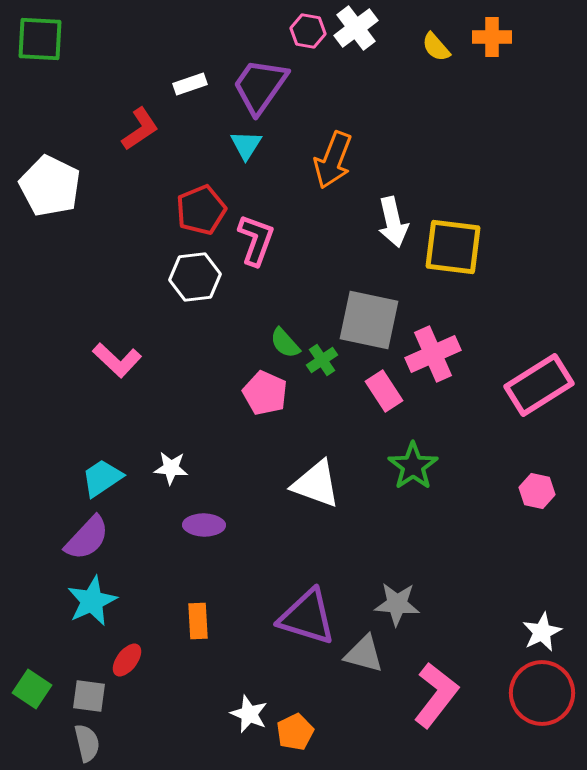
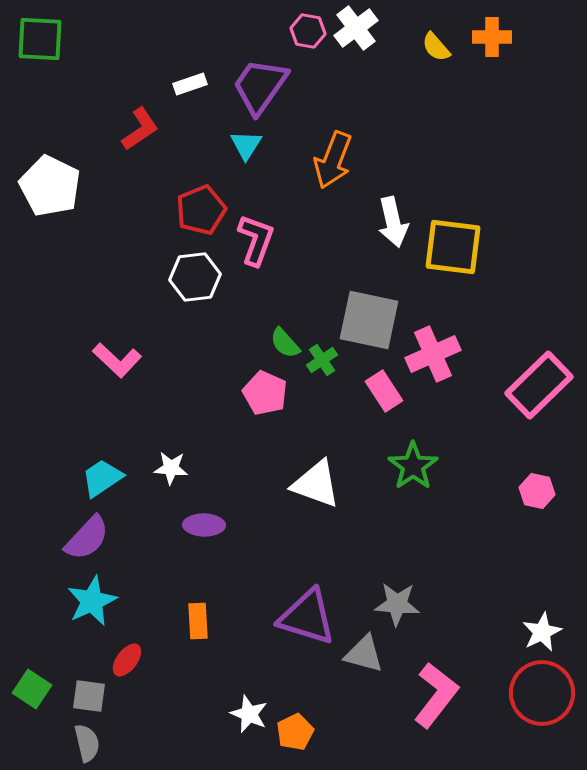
pink rectangle at (539, 385): rotated 12 degrees counterclockwise
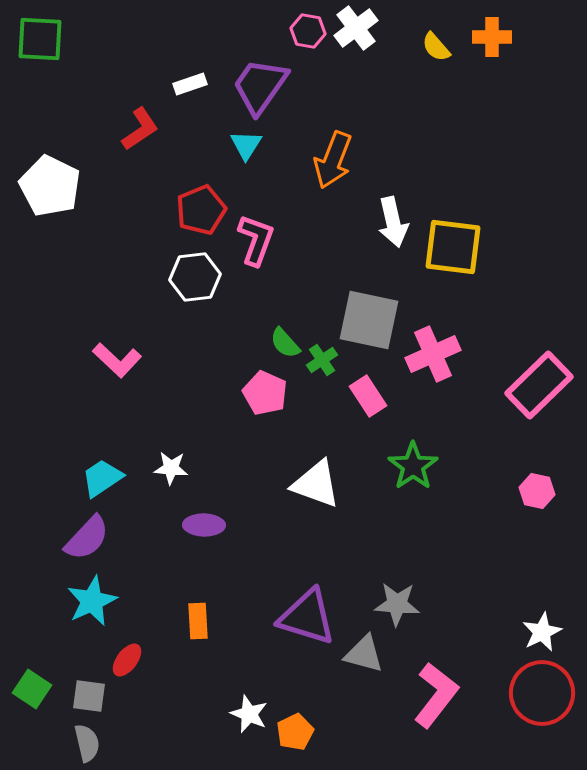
pink rectangle at (384, 391): moved 16 px left, 5 px down
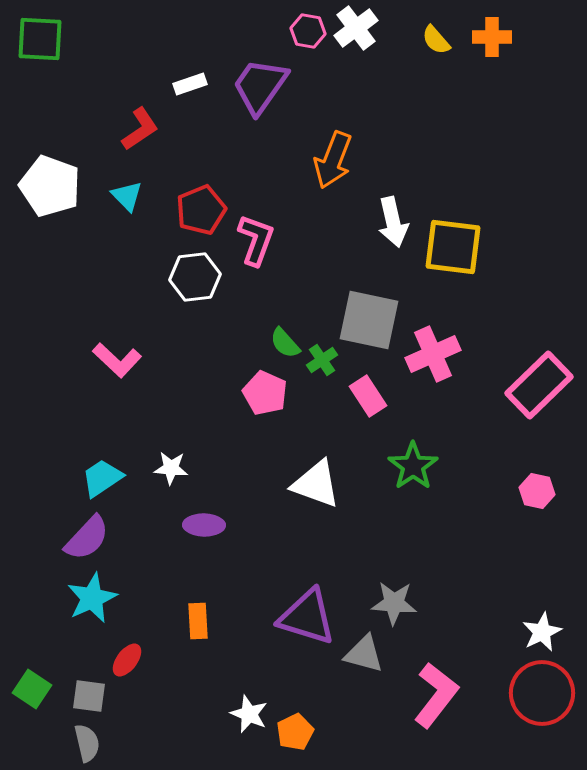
yellow semicircle at (436, 47): moved 7 px up
cyan triangle at (246, 145): moved 119 px left, 51 px down; rotated 16 degrees counterclockwise
white pentagon at (50, 186): rotated 6 degrees counterclockwise
cyan star at (92, 601): moved 3 px up
gray star at (397, 604): moved 3 px left, 1 px up
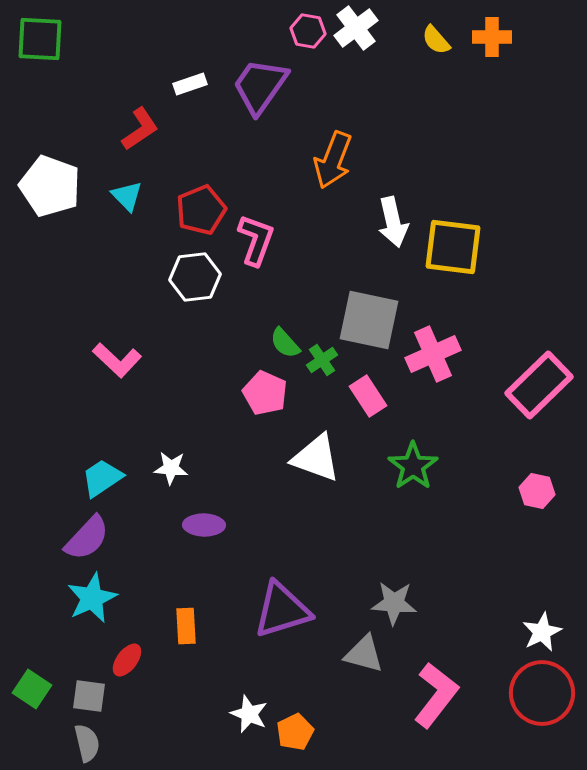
white triangle at (316, 484): moved 26 px up
purple triangle at (307, 617): moved 25 px left, 7 px up; rotated 34 degrees counterclockwise
orange rectangle at (198, 621): moved 12 px left, 5 px down
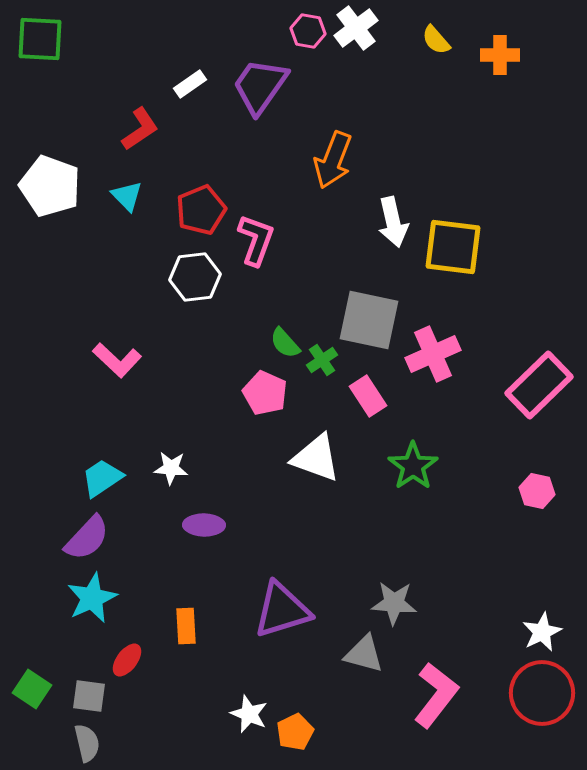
orange cross at (492, 37): moved 8 px right, 18 px down
white rectangle at (190, 84): rotated 16 degrees counterclockwise
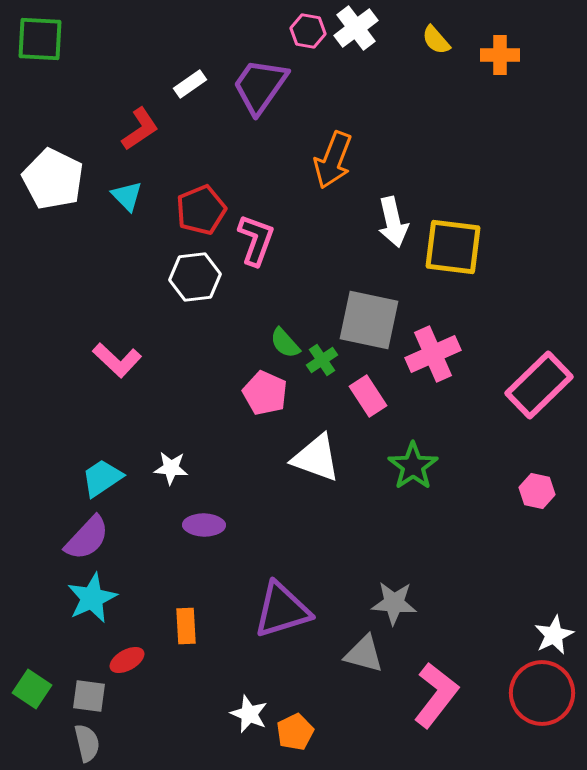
white pentagon at (50, 186): moved 3 px right, 7 px up; rotated 6 degrees clockwise
white star at (542, 632): moved 12 px right, 3 px down
red ellipse at (127, 660): rotated 24 degrees clockwise
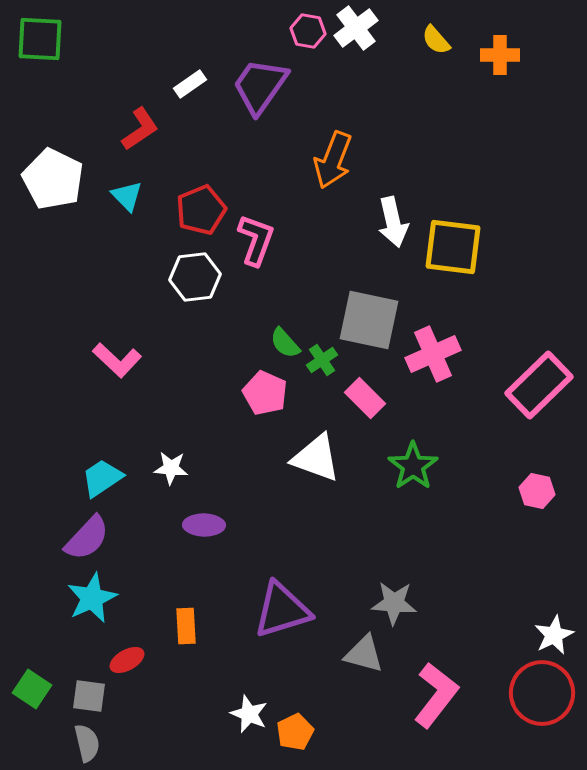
pink rectangle at (368, 396): moved 3 px left, 2 px down; rotated 12 degrees counterclockwise
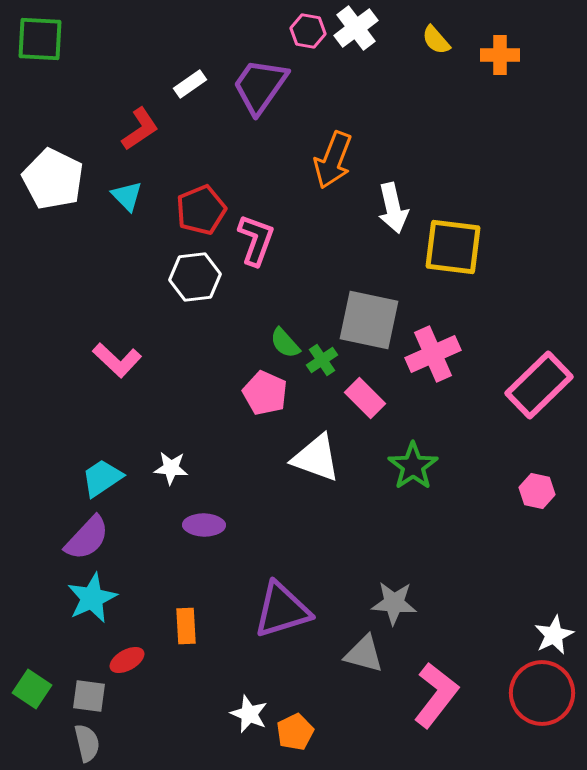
white arrow at (393, 222): moved 14 px up
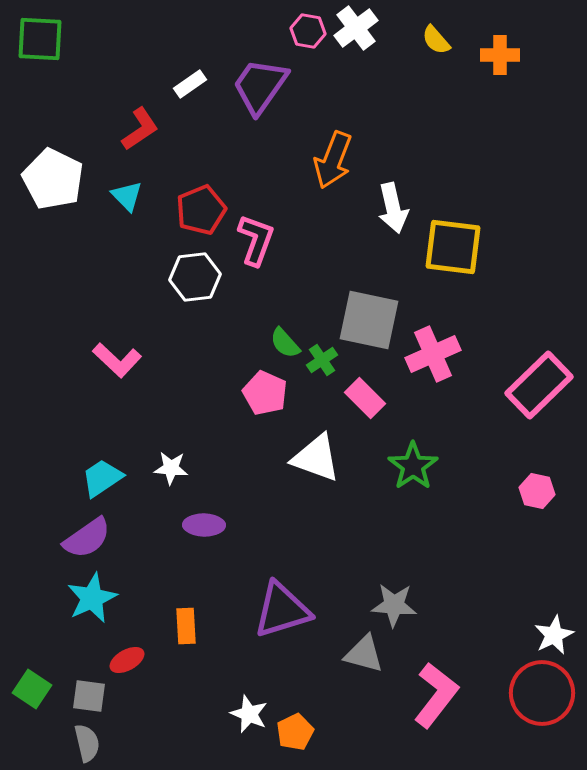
purple semicircle at (87, 538): rotated 12 degrees clockwise
gray star at (394, 603): moved 2 px down
